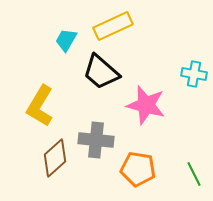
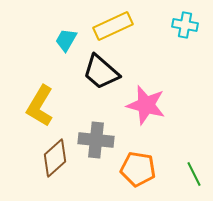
cyan cross: moved 9 px left, 49 px up
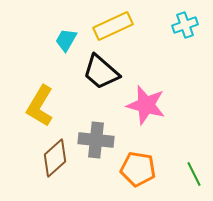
cyan cross: rotated 30 degrees counterclockwise
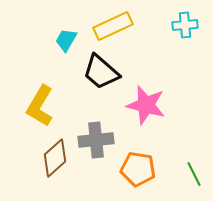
cyan cross: rotated 15 degrees clockwise
gray cross: rotated 12 degrees counterclockwise
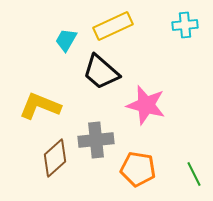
yellow L-shape: rotated 81 degrees clockwise
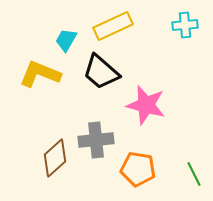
yellow L-shape: moved 32 px up
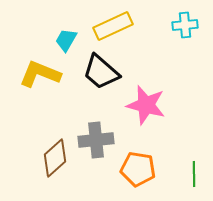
green line: rotated 25 degrees clockwise
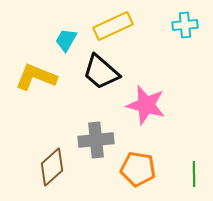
yellow L-shape: moved 4 px left, 3 px down
brown diamond: moved 3 px left, 9 px down
